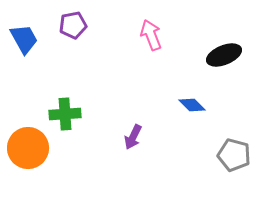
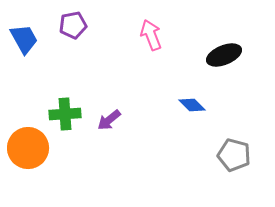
purple arrow: moved 24 px left, 17 px up; rotated 25 degrees clockwise
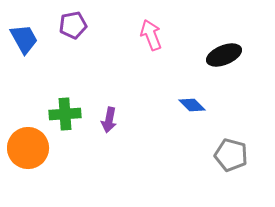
purple arrow: rotated 40 degrees counterclockwise
gray pentagon: moved 3 px left
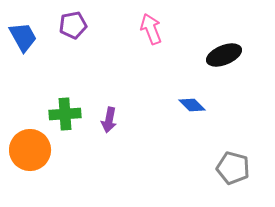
pink arrow: moved 6 px up
blue trapezoid: moved 1 px left, 2 px up
orange circle: moved 2 px right, 2 px down
gray pentagon: moved 2 px right, 13 px down
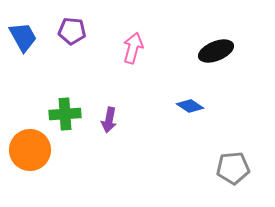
purple pentagon: moved 1 px left, 6 px down; rotated 16 degrees clockwise
pink arrow: moved 18 px left, 19 px down; rotated 36 degrees clockwise
black ellipse: moved 8 px left, 4 px up
blue diamond: moved 2 px left, 1 px down; rotated 12 degrees counterclockwise
gray pentagon: rotated 20 degrees counterclockwise
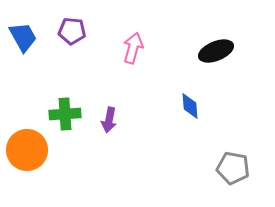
blue diamond: rotated 52 degrees clockwise
orange circle: moved 3 px left
gray pentagon: rotated 16 degrees clockwise
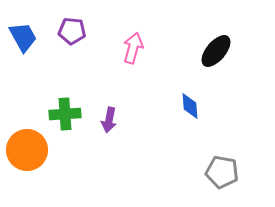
black ellipse: rotated 28 degrees counterclockwise
gray pentagon: moved 11 px left, 4 px down
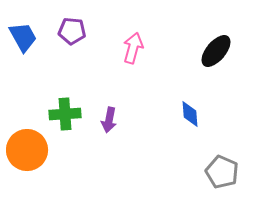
blue diamond: moved 8 px down
gray pentagon: rotated 12 degrees clockwise
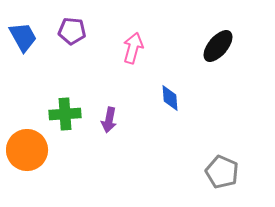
black ellipse: moved 2 px right, 5 px up
blue diamond: moved 20 px left, 16 px up
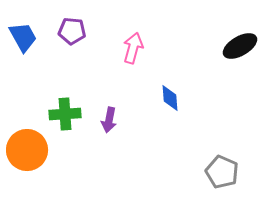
black ellipse: moved 22 px right; rotated 20 degrees clockwise
